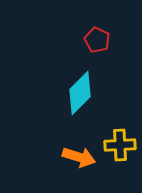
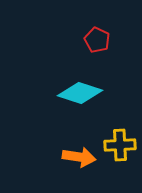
cyan diamond: rotated 63 degrees clockwise
orange arrow: rotated 8 degrees counterclockwise
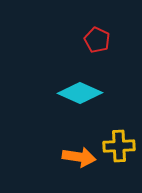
cyan diamond: rotated 6 degrees clockwise
yellow cross: moved 1 px left, 1 px down
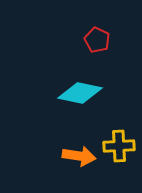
cyan diamond: rotated 12 degrees counterclockwise
orange arrow: moved 1 px up
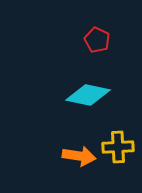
cyan diamond: moved 8 px right, 2 px down
yellow cross: moved 1 px left, 1 px down
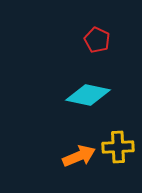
orange arrow: rotated 32 degrees counterclockwise
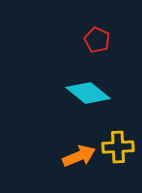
cyan diamond: moved 2 px up; rotated 27 degrees clockwise
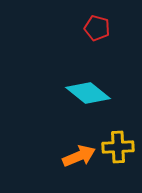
red pentagon: moved 12 px up; rotated 10 degrees counterclockwise
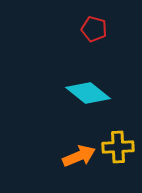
red pentagon: moved 3 px left, 1 px down
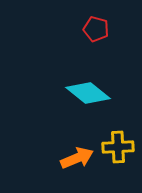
red pentagon: moved 2 px right
orange arrow: moved 2 px left, 2 px down
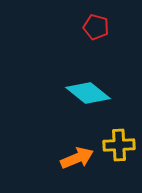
red pentagon: moved 2 px up
yellow cross: moved 1 px right, 2 px up
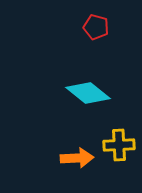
orange arrow: rotated 20 degrees clockwise
